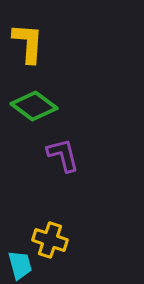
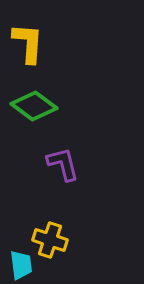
purple L-shape: moved 9 px down
cyan trapezoid: moved 1 px right; rotated 8 degrees clockwise
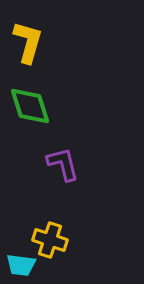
yellow L-shape: moved 1 px up; rotated 12 degrees clockwise
green diamond: moved 4 px left; rotated 36 degrees clockwise
cyan trapezoid: rotated 104 degrees clockwise
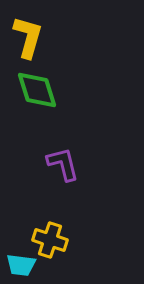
yellow L-shape: moved 5 px up
green diamond: moved 7 px right, 16 px up
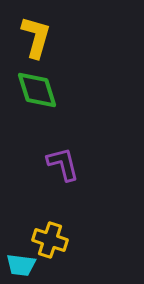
yellow L-shape: moved 8 px right
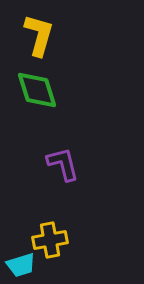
yellow L-shape: moved 3 px right, 2 px up
yellow cross: rotated 28 degrees counterclockwise
cyan trapezoid: rotated 24 degrees counterclockwise
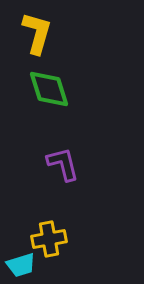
yellow L-shape: moved 2 px left, 2 px up
green diamond: moved 12 px right, 1 px up
yellow cross: moved 1 px left, 1 px up
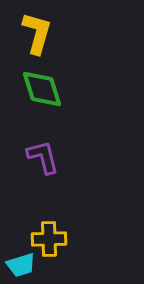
green diamond: moved 7 px left
purple L-shape: moved 20 px left, 7 px up
yellow cross: rotated 8 degrees clockwise
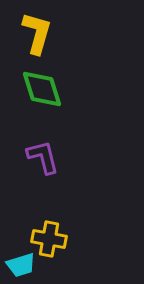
yellow cross: rotated 12 degrees clockwise
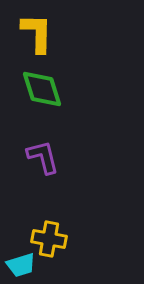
yellow L-shape: rotated 15 degrees counterclockwise
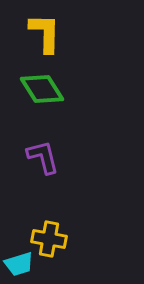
yellow L-shape: moved 8 px right
green diamond: rotated 15 degrees counterclockwise
cyan trapezoid: moved 2 px left, 1 px up
